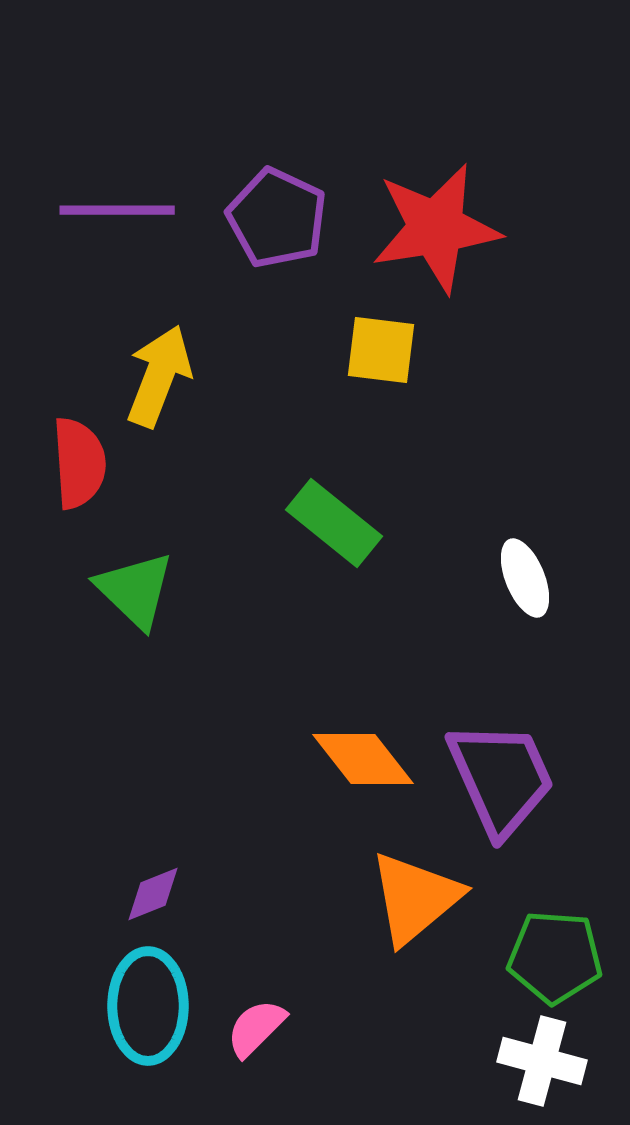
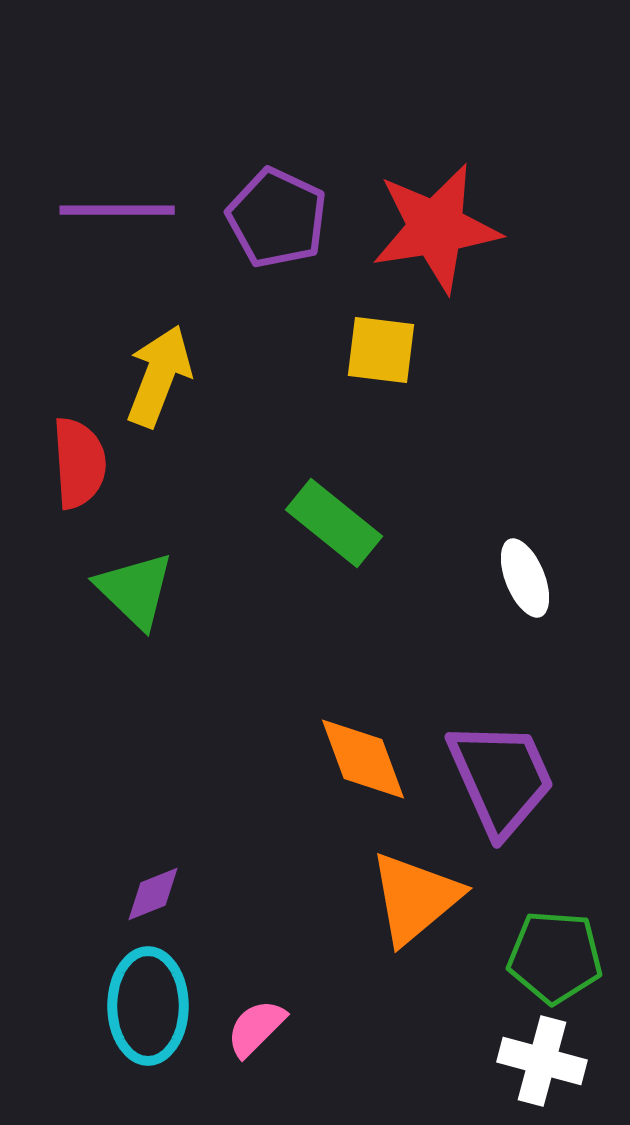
orange diamond: rotated 18 degrees clockwise
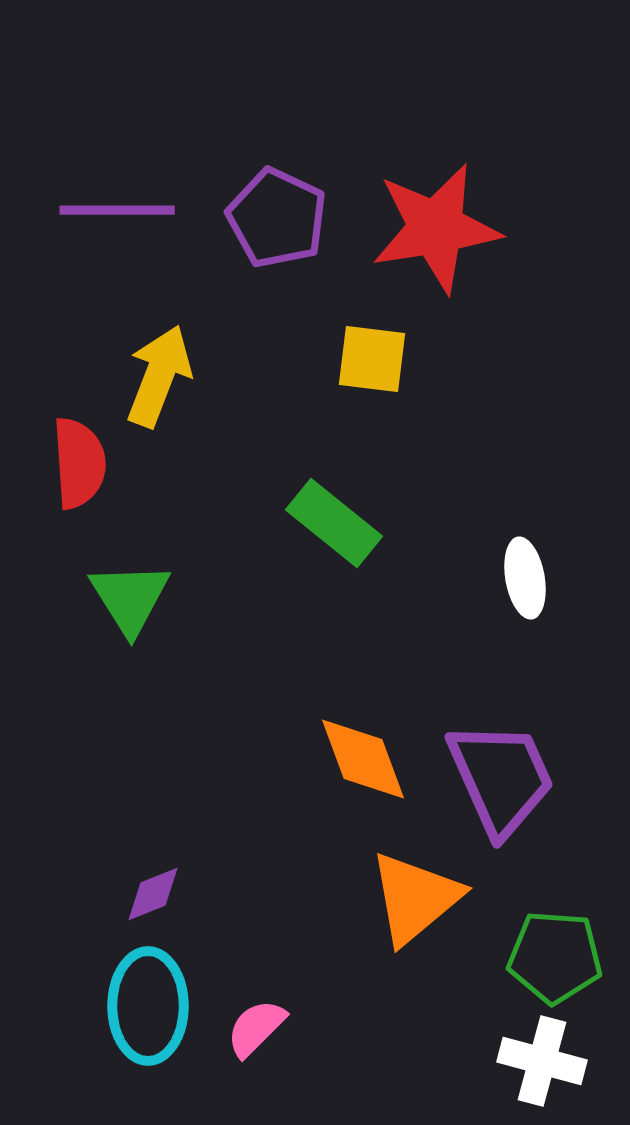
yellow square: moved 9 px left, 9 px down
white ellipse: rotated 12 degrees clockwise
green triangle: moved 5 px left, 8 px down; rotated 14 degrees clockwise
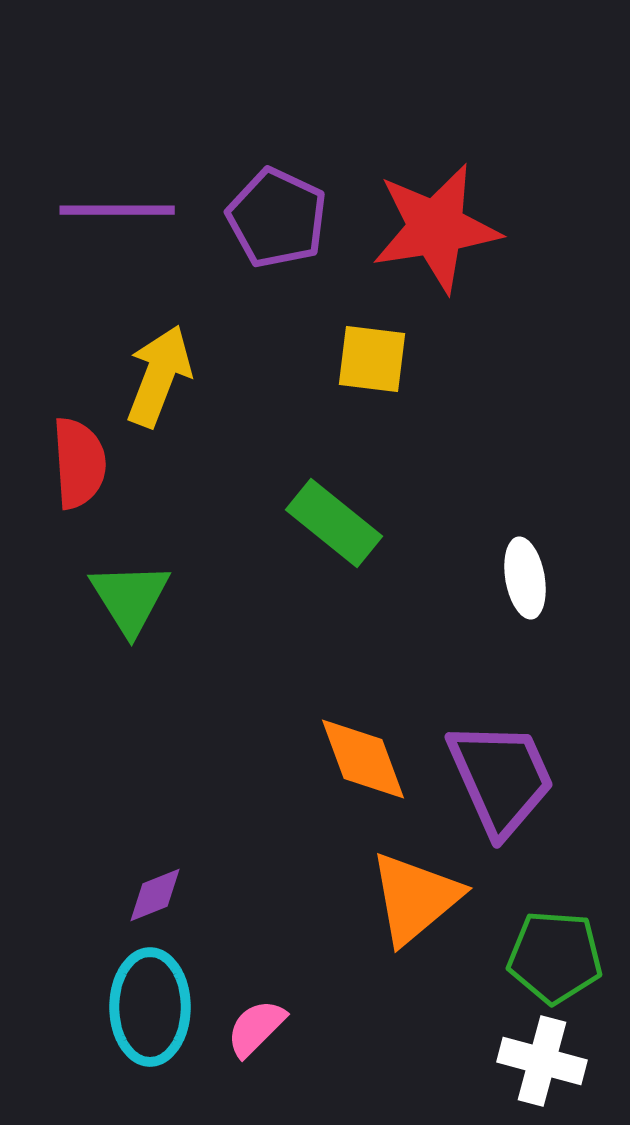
purple diamond: moved 2 px right, 1 px down
cyan ellipse: moved 2 px right, 1 px down
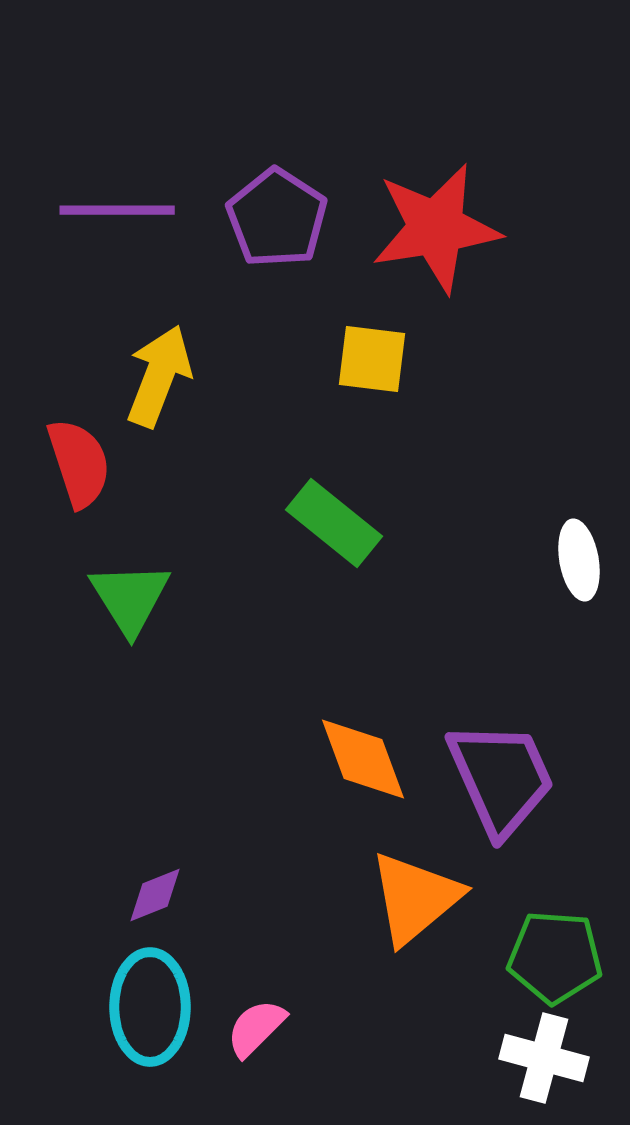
purple pentagon: rotated 8 degrees clockwise
red semicircle: rotated 14 degrees counterclockwise
white ellipse: moved 54 px right, 18 px up
white cross: moved 2 px right, 3 px up
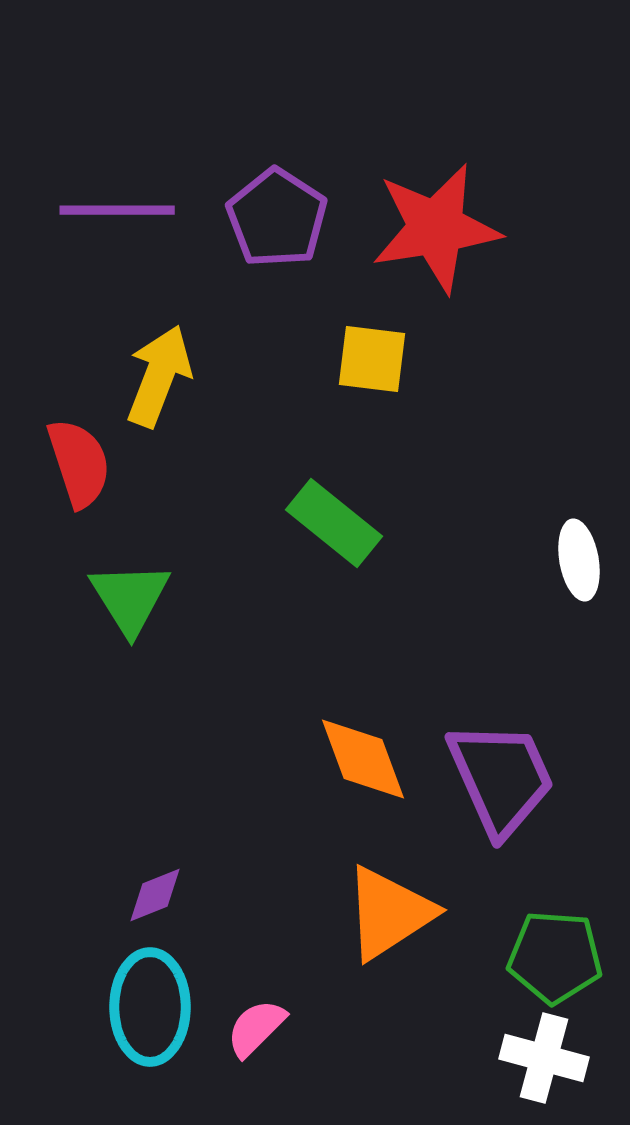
orange triangle: moved 26 px left, 15 px down; rotated 7 degrees clockwise
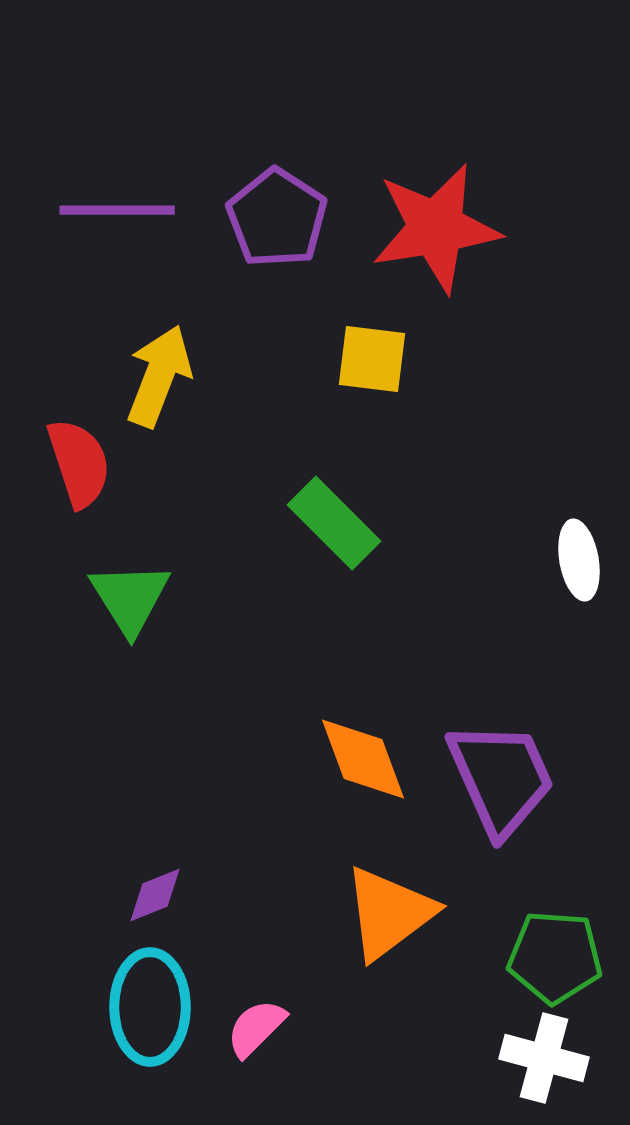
green rectangle: rotated 6 degrees clockwise
orange triangle: rotated 4 degrees counterclockwise
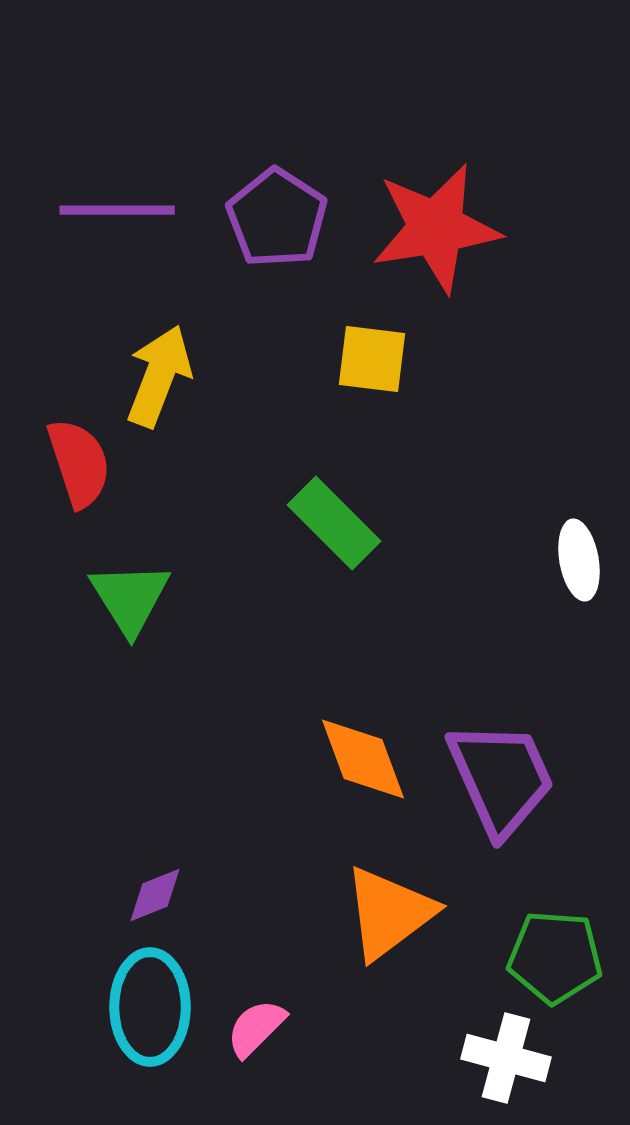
white cross: moved 38 px left
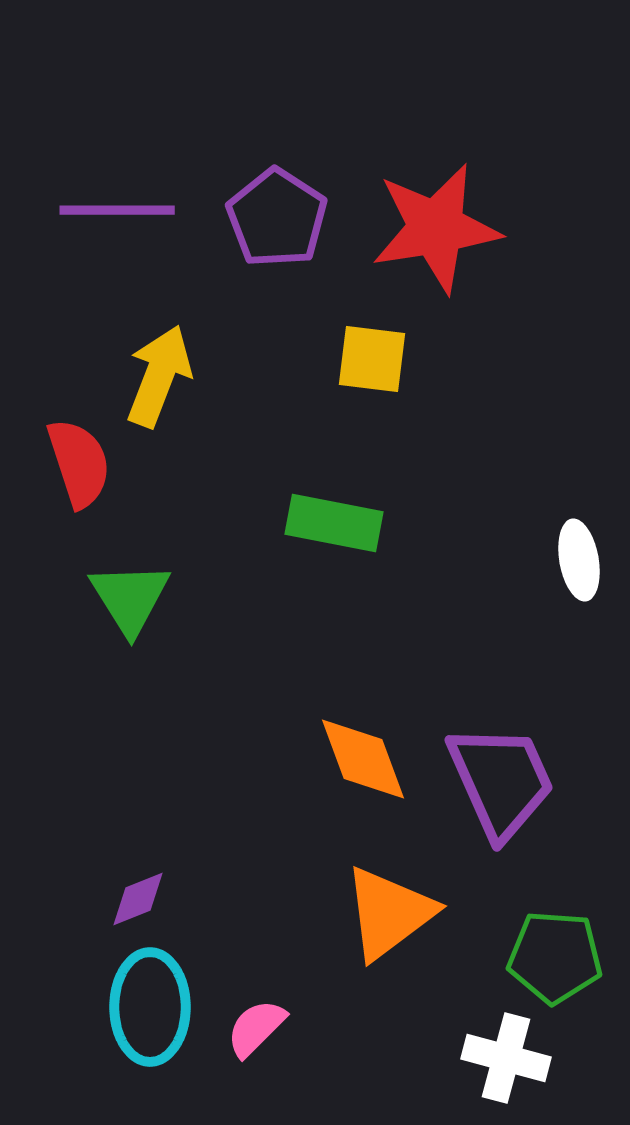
green rectangle: rotated 34 degrees counterclockwise
purple trapezoid: moved 3 px down
purple diamond: moved 17 px left, 4 px down
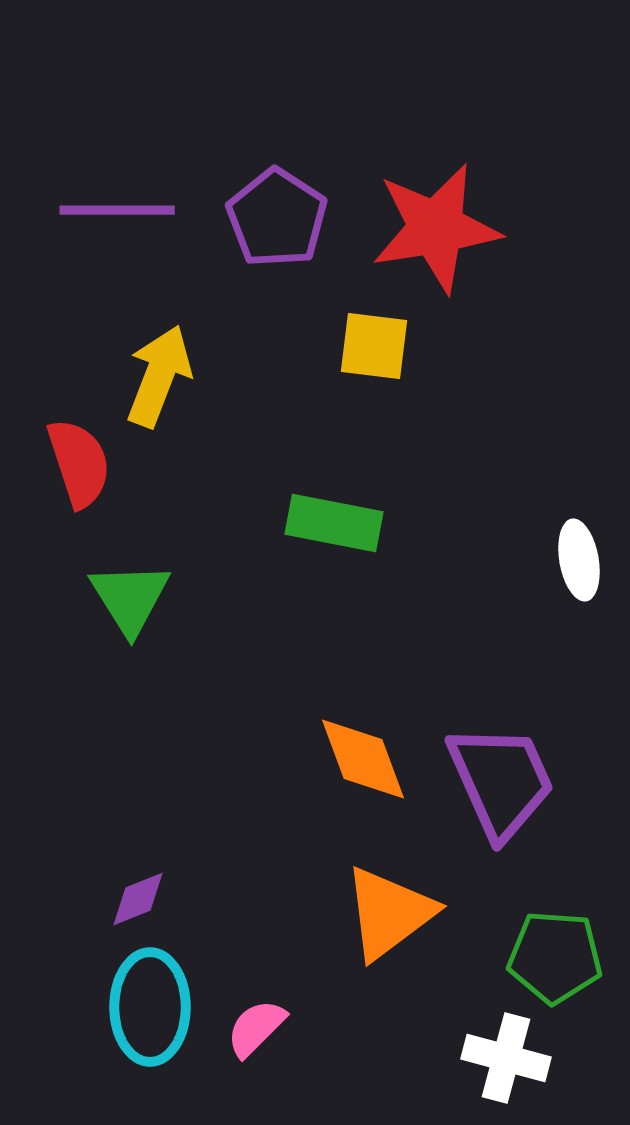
yellow square: moved 2 px right, 13 px up
